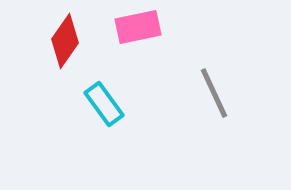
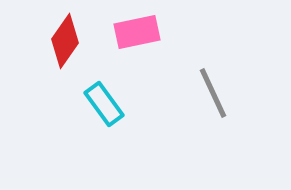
pink rectangle: moved 1 px left, 5 px down
gray line: moved 1 px left
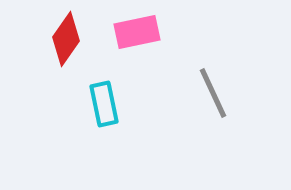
red diamond: moved 1 px right, 2 px up
cyan rectangle: rotated 24 degrees clockwise
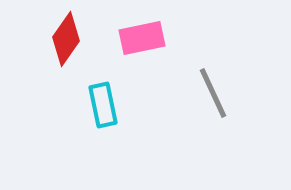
pink rectangle: moved 5 px right, 6 px down
cyan rectangle: moved 1 px left, 1 px down
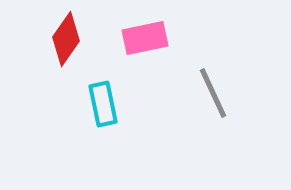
pink rectangle: moved 3 px right
cyan rectangle: moved 1 px up
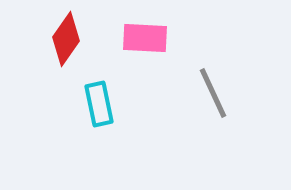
pink rectangle: rotated 15 degrees clockwise
cyan rectangle: moved 4 px left
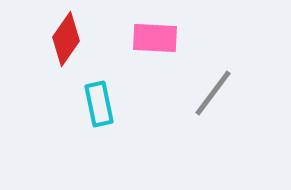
pink rectangle: moved 10 px right
gray line: rotated 62 degrees clockwise
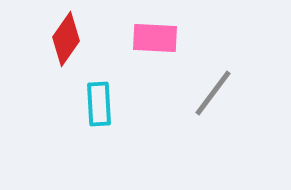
cyan rectangle: rotated 9 degrees clockwise
